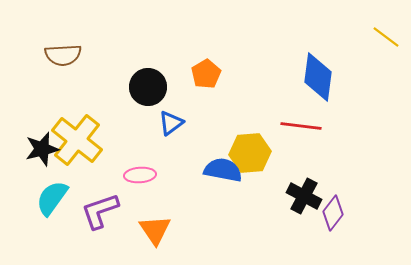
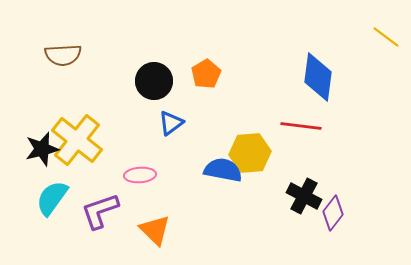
black circle: moved 6 px right, 6 px up
orange triangle: rotated 12 degrees counterclockwise
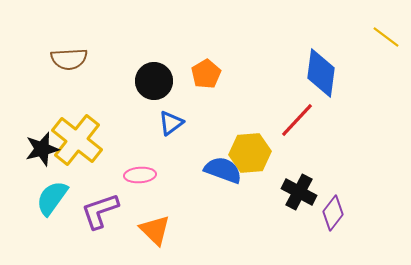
brown semicircle: moved 6 px right, 4 px down
blue diamond: moved 3 px right, 4 px up
red line: moved 4 px left, 6 px up; rotated 54 degrees counterclockwise
blue semicircle: rotated 9 degrees clockwise
black cross: moved 5 px left, 4 px up
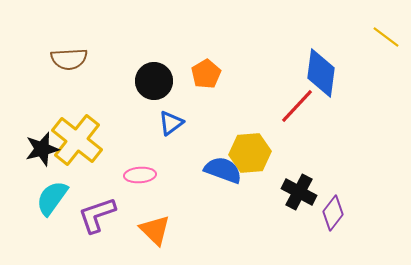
red line: moved 14 px up
purple L-shape: moved 3 px left, 4 px down
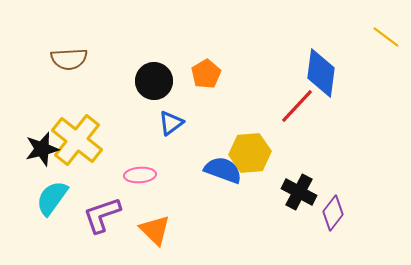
purple L-shape: moved 5 px right
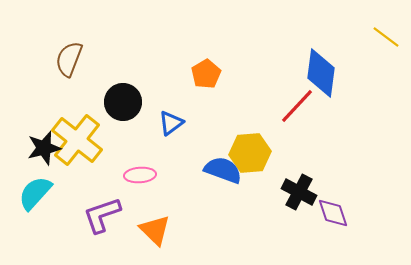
brown semicircle: rotated 114 degrees clockwise
black circle: moved 31 px left, 21 px down
black star: moved 2 px right, 1 px up
cyan semicircle: moved 17 px left, 5 px up; rotated 6 degrees clockwise
purple diamond: rotated 56 degrees counterclockwise
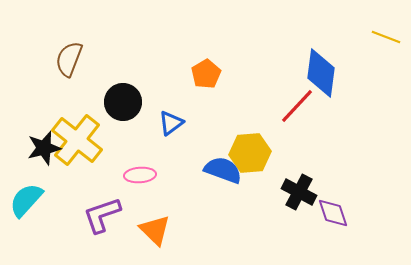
yellow line: rotated 16 degrees counterclockwise
cyan semicircle: moved 9 px left, 7 px down
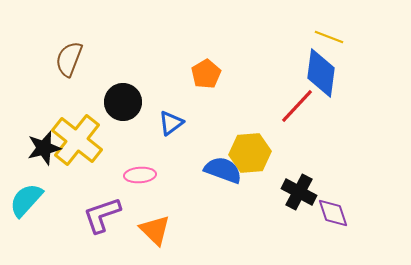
yellow line: moved 57 px left
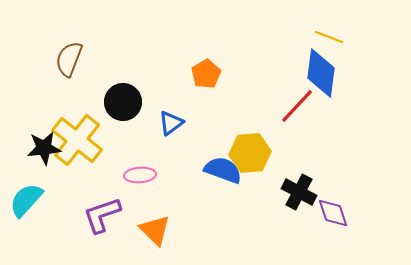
black star: rotated 8 degrees clockwise
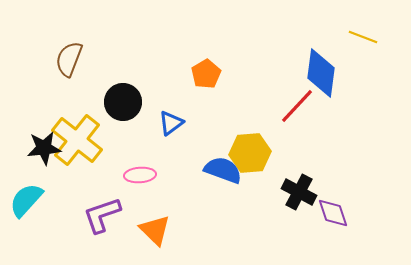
yellow line: moved 34 px right
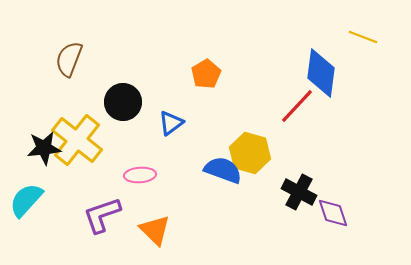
yellow hexagon: rotated 21 degrees clockwise
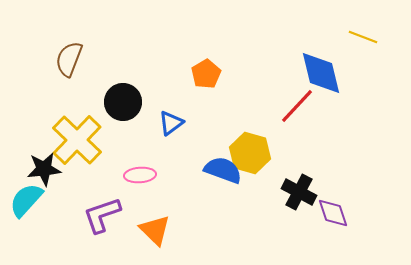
blue diamond: rotated 21 degrees counterclockwise
yellow cross: rotated 6 degrees clockwise
black star: moved 21 px down
